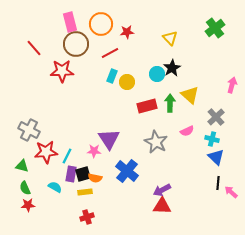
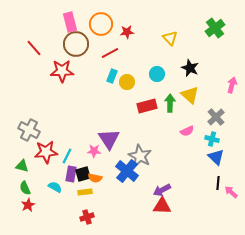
black star at (172, 68): moved 18 px right; rotated 18 degrees counterclockwise
gray star at (156, 142): moved 16 px left, 14 px down
red star at (28, 205): rotated 24 degrees counterclockwise
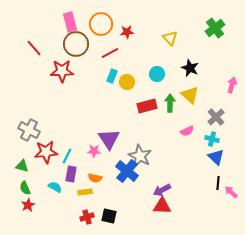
black square at (83, 174): moved 26 px right, 42 px down; rotated 28 degrees clockwise
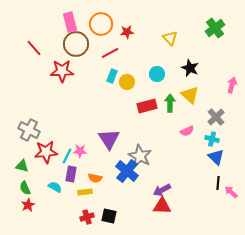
pink star at (94, 151): moved 14 px left
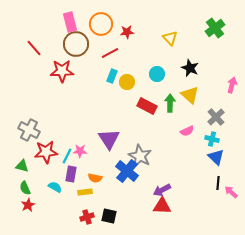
red rectangle at (147, 106): rotated 42 degrees clockwise
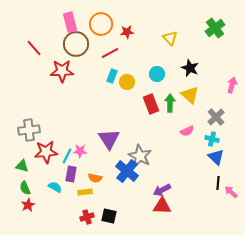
red rectangle at (147, 106): moved 4 px right, 2 px up; rotated 42 degrees clockwise
gray cross at (29, 130): rotated 35 degrees counterclockwise
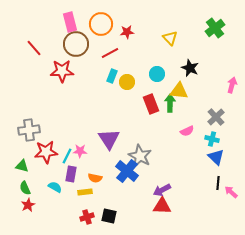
yellow triangle at (190, 95): moved 11 px left, 4 px up; rotated 36 degrees counterclockwise
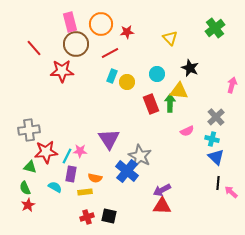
green triangle at (22, 166): moved 8 px right, 1 px down
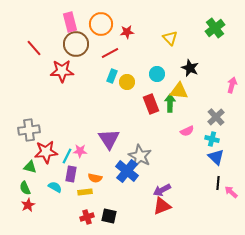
red triangle at (162, 206): rotated 24 degrees counterclockwise
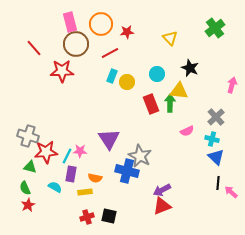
gray cross at (29, 130): moved 1 px left, 6 px down; rotated 25 degrees clockwise
blue cross at (127, 171): rotated 25 degrees counterclockwise
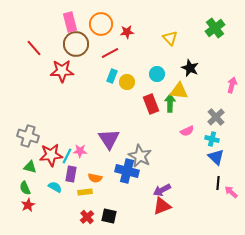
red star at (46, 152): moved 5 px right, 3 px down
red cross at (87, 217): rotated 24 degrees counterclockwise
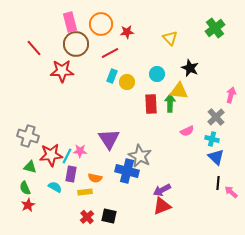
pink arrow at (232, 85): moved 1 px left, 10 px down
red rectangle at (151, 104): rotated 18 degrees clockwise
